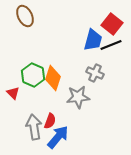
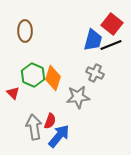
brown ellipse: moved 15 px down; rotated 25 degrees clockwise
blue arrow: moved 1 px right, 1 px up
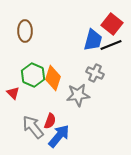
gray star: moved 2 px up
gray arrow: moved 1 px left; rotated 30 degrees counterclockwise
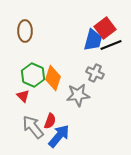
red square: moved 7 px left, 4 px down; rotated 15 degrees clockwise
red triangle: moved 10 px right, 3 px down
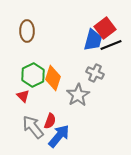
brown ellipse: moved 2 px right
green hexagon: rotated 10 degrees clockwise
gray star: rotated 25 degrees counterclockwise
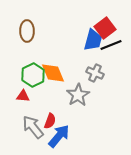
orange diamond: moved 5 px up; rotated 40 degrees counterclockwise
red triangle: rotated 40 degrees counterclockwise
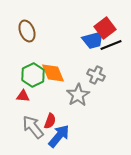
brown ellipse: rotated 20 degrees counterclockwise
blue trapezoid: rotated 60 degrees clockwise
gray cross: moved 1 px right, 2 px down
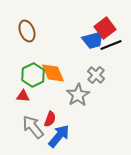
gray cross: rotated 18 degrees clockwise
red semicircle: moved 2 px up
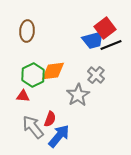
brown ellipse: rotated 25 degrees clockwise
orange diamond: moved 2 px up; rotated 75 degrees counterclockwise
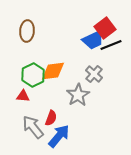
blue trapezoid: rotated 10 degrees counterclockwise
gray cross: moved 2 px left, 1 px up
red semicircle: moved 1 px right, 1 px up
